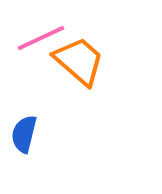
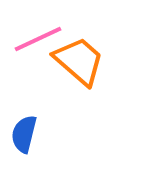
pink line: moved 3 px left, 1 px down
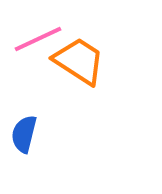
orange trapezoid: rotated 8 degrees counterclockwise
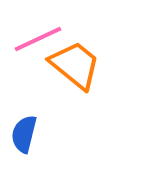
orange trapezoid: moved 4 px left, 4 px down; rotated 6 degrees clockwise
